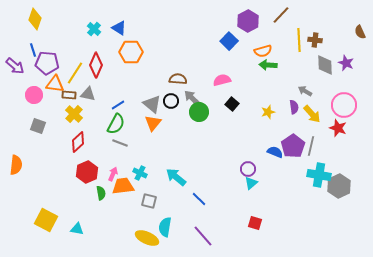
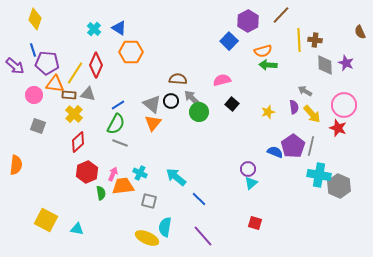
gray hexagon at (339, 186): rotated 10 degrees counterclockwise
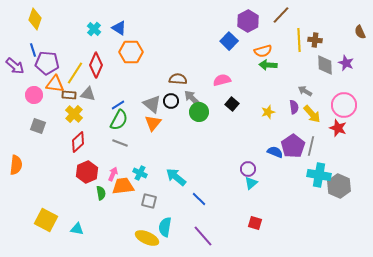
green semicircle at (116, 124): moved 3 px right, 4 px up
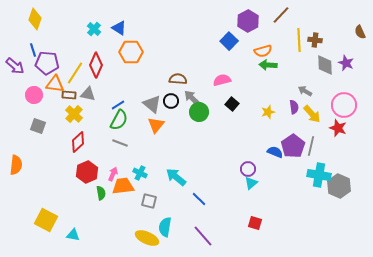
orange triangle at (153, 123): moved 3 px right, 2 px down
cyan triangle at (77, 229): moved 4 px left, 6 px down
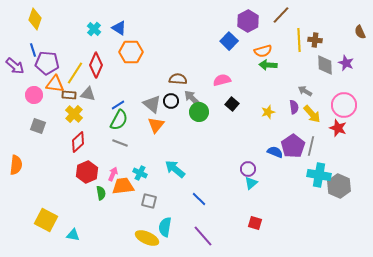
cyan arrow at (176, 177): moved 1 px left, 8 px up
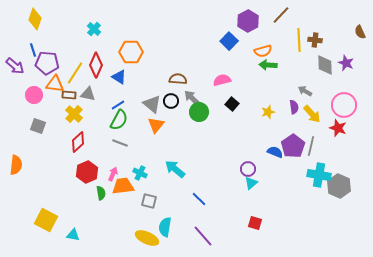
blue triangle at (119, 28): moved 49 px down
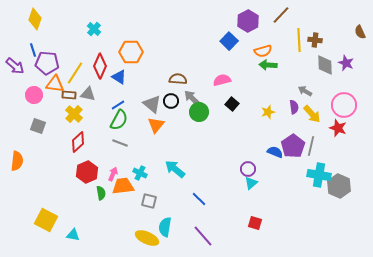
red diamond at (96, 65): moved 4 px right, 1 px down
orange semicircle at (16, 165): moved 1 px right, 4 px up
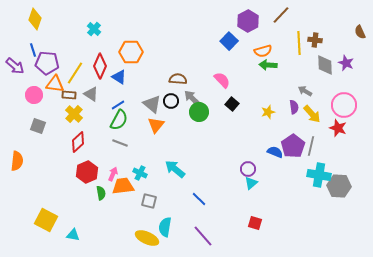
yellow line at (299, 40): moved 3 px down
pink semicircle at (222, 80): rotated 60 degrees clockwise
gray triangle at (88, 94): moved 3 px right; rotated 21 degrees clockwise
gray hexagon at (339, 186): rotated 20 degrees counterclockwise
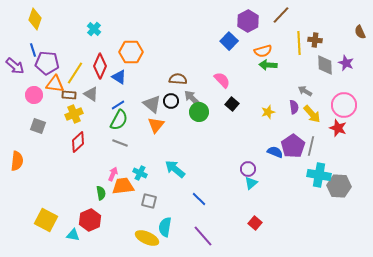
yellow cross at (74, 114): rotated 24 degrees clockwise
red hexagon at (87, 172): moved 3 px right, 48 px down
red square at (255, 223): rotated 24 degrees clockwise
